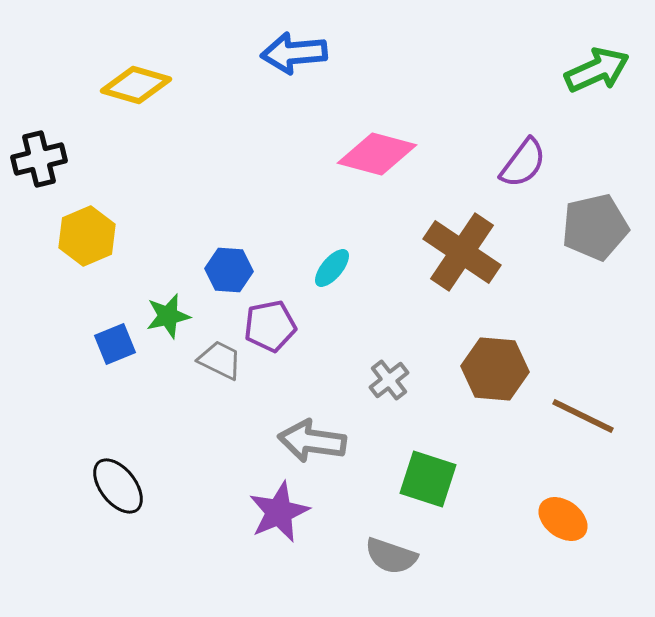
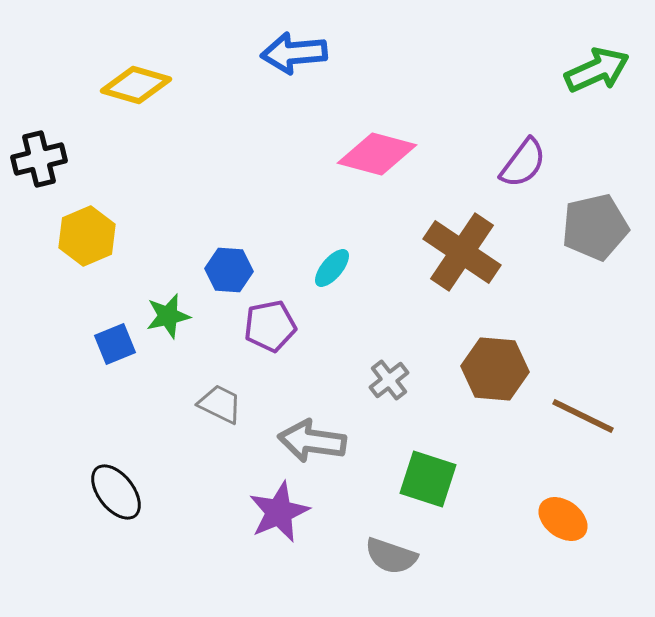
gray trapezoid: moved 44 px down
black ellipse: moved 2 px left, 6 px down
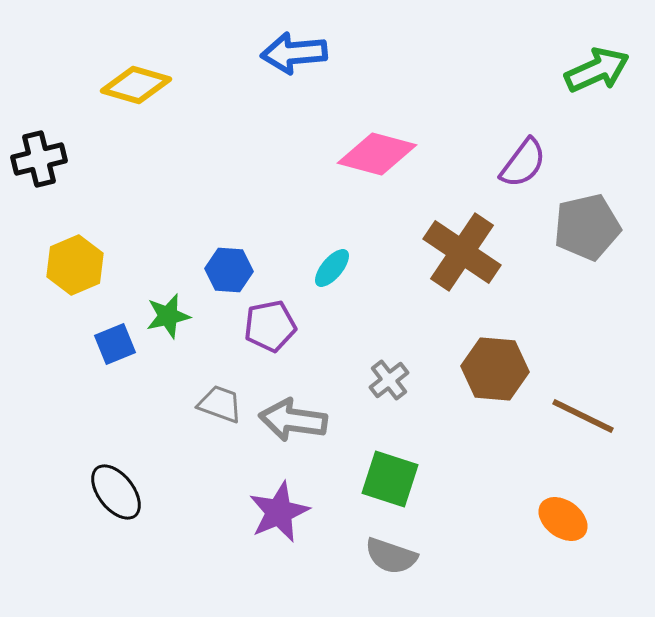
gray pentagon: moved 8 px left
yellow hexagon: moved 12 px left, 29 px down
gray trapezoid: rotated 6 degrees counterclockwise
gray arrow: moved 19 px left, 21 px up
green square: moved 38 px left
